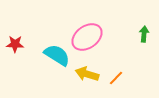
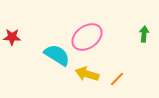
red star: moved 3 px left, 7 px up
orange line: moved 1 px right, 1 px down
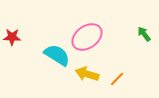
green arrow: rotated 42 degrees counterclockwise
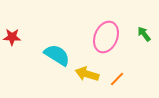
pink ellipse: moved 19 px right; rotated 32 degrees counterclockwise
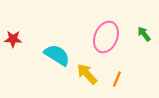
red star: moved 1 px right, 2 px down
yellow arrow: rotated 30 degrees clockwise
orange line: rotated 21 degrees counterclockwise
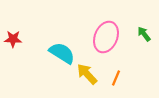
cyan semicircle: moved 5 px right, 2 px up
orange line: moved 1 px left, 1 px up
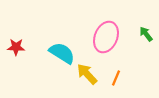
green arrow: moved 2 px right
red star: moved 3 px right, 8 px down
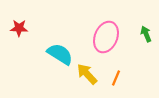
green arrow: rotated 14 degrees clockwise
red star: moved 3 px right, 19 px up
cyan semicircle: moved 2 px left, 1 px down
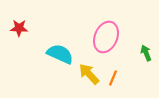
green arrow: moved 19 px down
cyan semicircle: rotated 8 degrees counterclockwise
yellow arrow: moved 2 px right
orange line: moved 3 px left
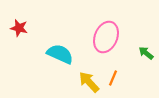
red star: rotated 12 degrees clockwise
green arrow: rotated 28 degrees counterclockwise
yellow arrow: moved 8 px down
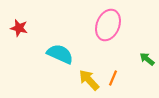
pink ellipse: moved 2 px right, 12 px up
green arrow: moved 1 px right, 6 px down
yellow arrow: moved 2 px up
